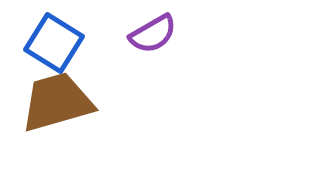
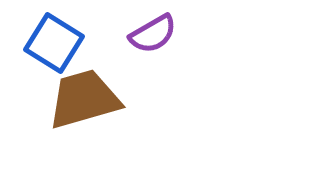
brown trapezoid: moved 27 px right, 3 px up
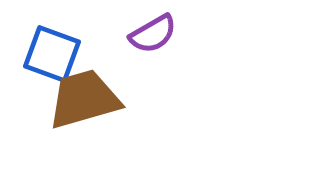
blue square: moved 2 px left, 11 px down; rotated 12 degrees counterclockwise
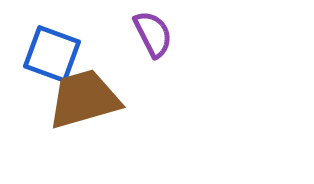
purple semicircle: rotated 87 degrees counterclockwise
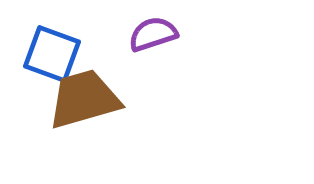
purple semicircle: rotated 81 degrees counterclockwise
